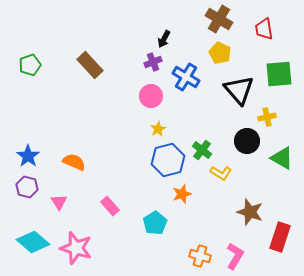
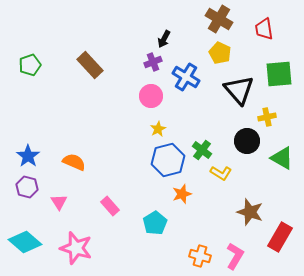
red rectangle: rotated 12 degrees clockwise
cyan diamond: moved 8 px left
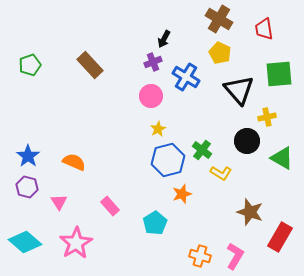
pink star: moved 5 px up; rotated 24 degrees clockwise
